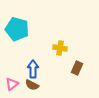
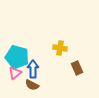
cyan pentagon: moved 28 px down
brown rectangle: rotated 48 degrees counterclockwise
pink triangle: moved 3 px right, 11 px up
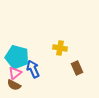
blue arrow: rotated 24 degrees counterclockwise
brown semicircle: moved 18 px left
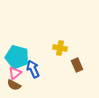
brown rectangle: moved 3 px up
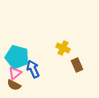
yellow cross: moved 3 px right; rotated 16 degrees clockwise
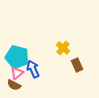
yellow cross: rotated 16 degrees clockwise
pink triangle: moved 2 px right
